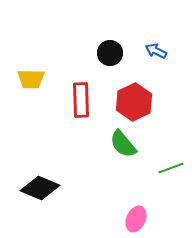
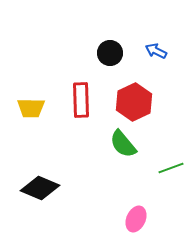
yellow trapezoid: moved 29 px down
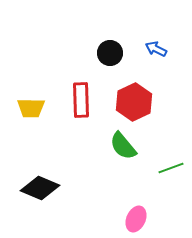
blue arrow: moved 2 px up
green semicircle: moved 2 px down
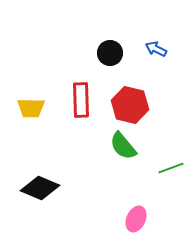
red hexagon: moved 4 px left, 3 px down; rotated 21 degrees counterclockwise
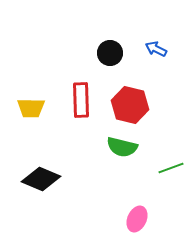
green semicircle: moved 1 px left, 1 px down; rotated 36 degrees counterclockwise
black diamond: moved 1 px right, 9 px up
pink ellipse: moved 1 px right
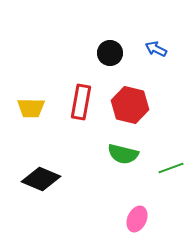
red rectangle: moved 2 px down; rotated 12 degrees clockwise
green semicircle: moved 1 px right, 7 px down
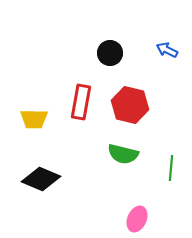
blue arrow: moved 11 px right, 1 px down
yellow trapezoid: moved 3 px right, 11 px down
green line: rotated 65 degrees counterclockwise
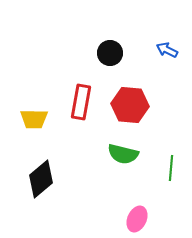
red hexagon: rotated 9 degrees counterclockwise
black diamond: rotated 63 degrees counterclockwise
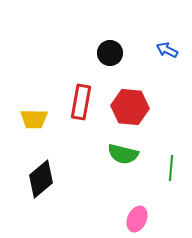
red hexagon: moved 2 px down
